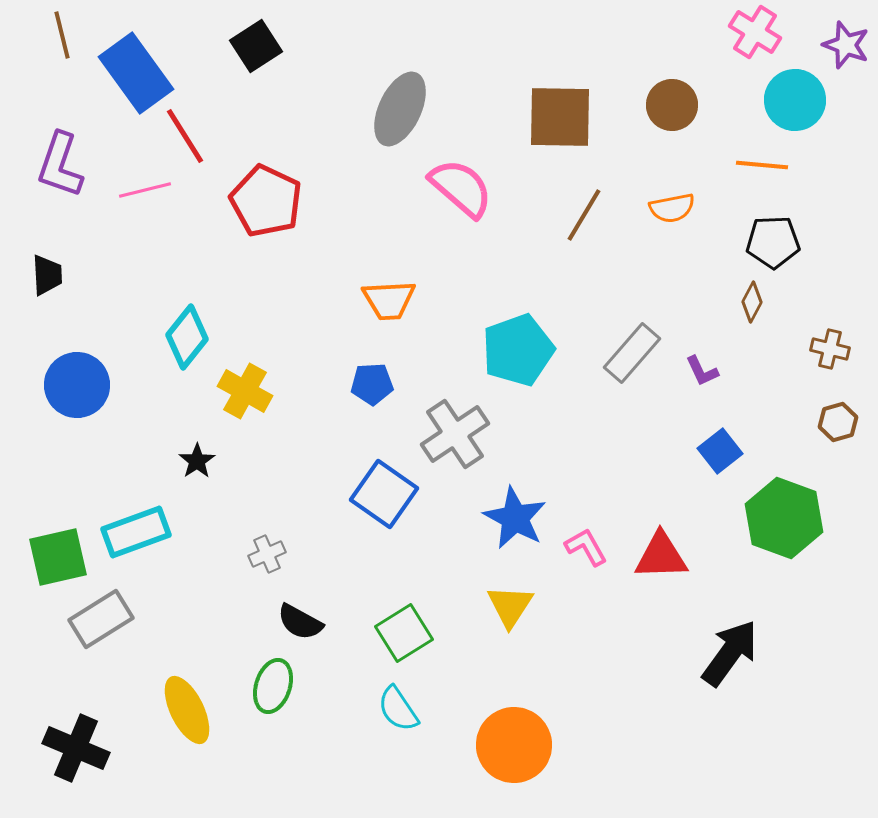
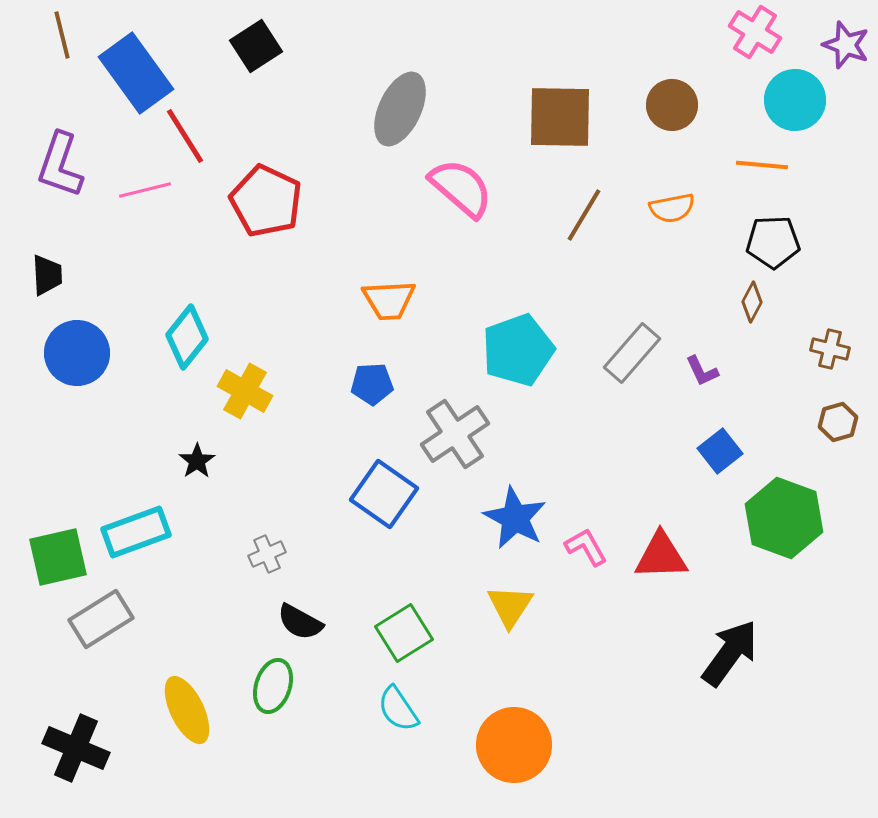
blue circle at (77, 385): moved 32 px up
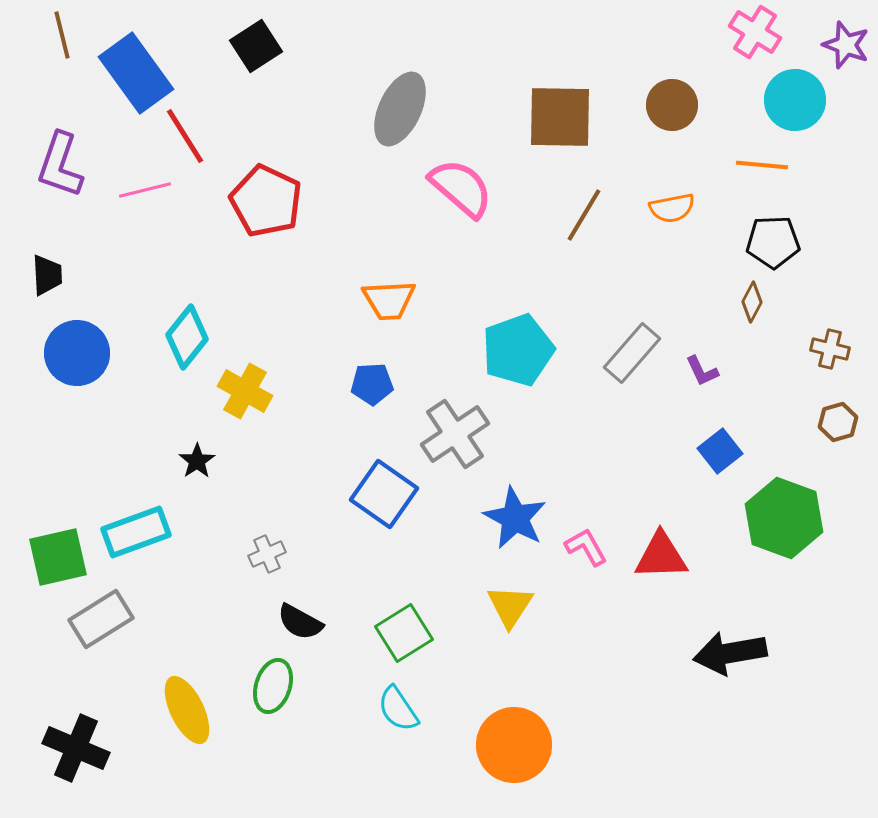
black arrow at (730, 653): rotated 136 degrees counterclockwise
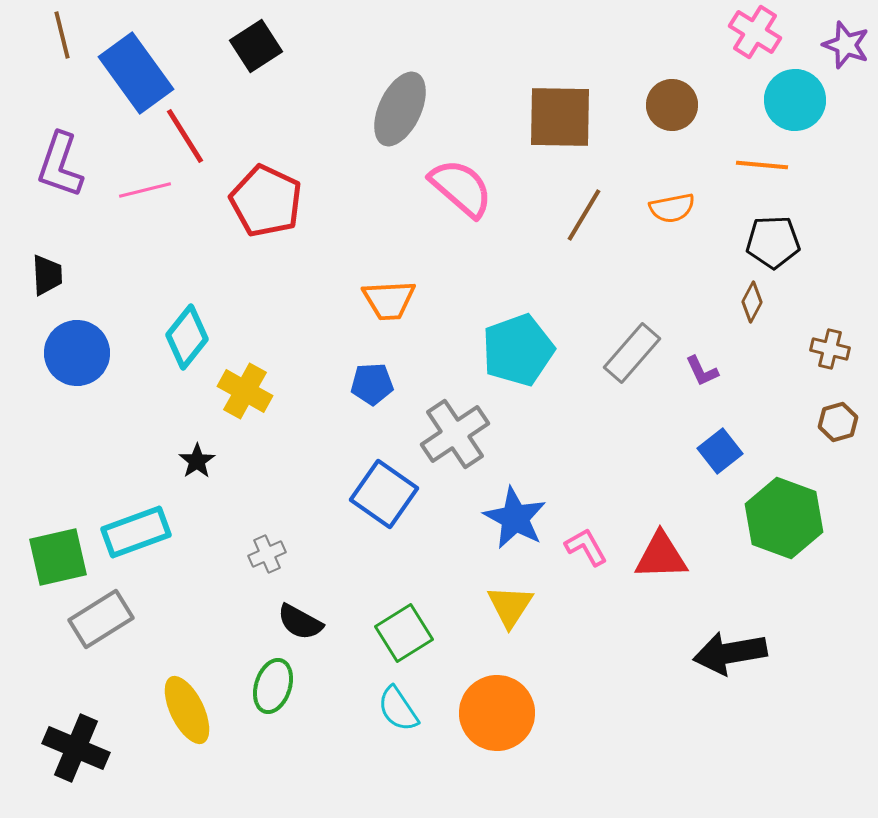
orange circle at (514, 745): moved 17 px left, 32 px up
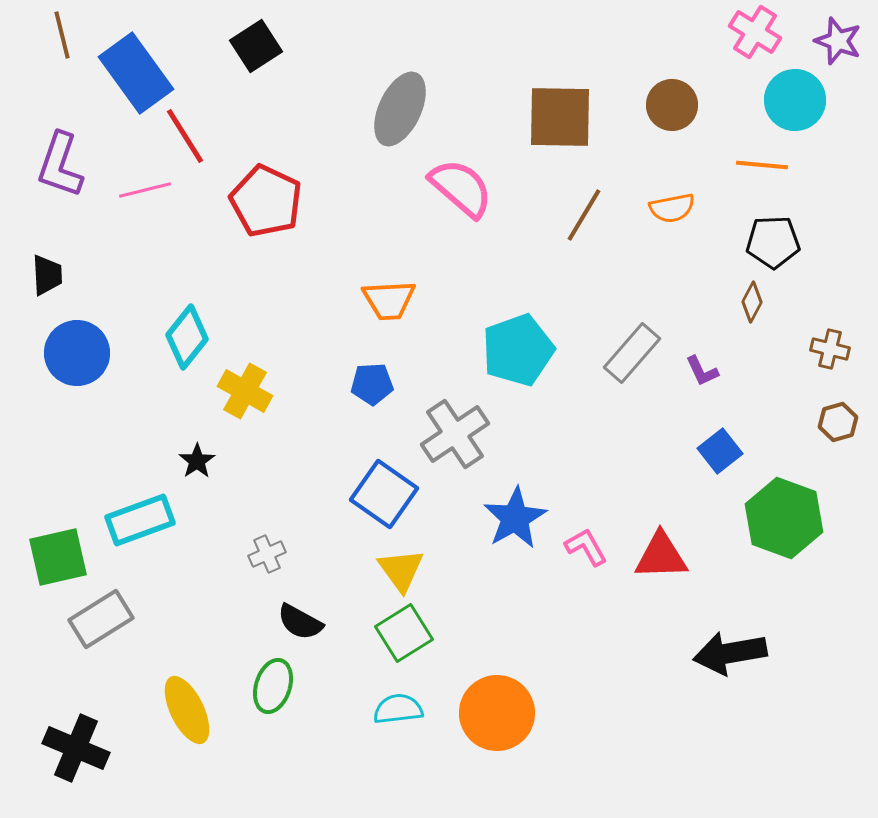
purple star at (846, 45): moved 8 px left, 4 px up
blue star at (515, 518): rotated 14 degrees clockwise
cyan rectangle at (136, 532): moved 4 px right, 12 px up
yellow triangle at (510, 606): moved 109 px left, 36 px up; rotated 9 degrees counterclockwise
cyan semicircle at (398, 709): rotated 117 degrees clockwise
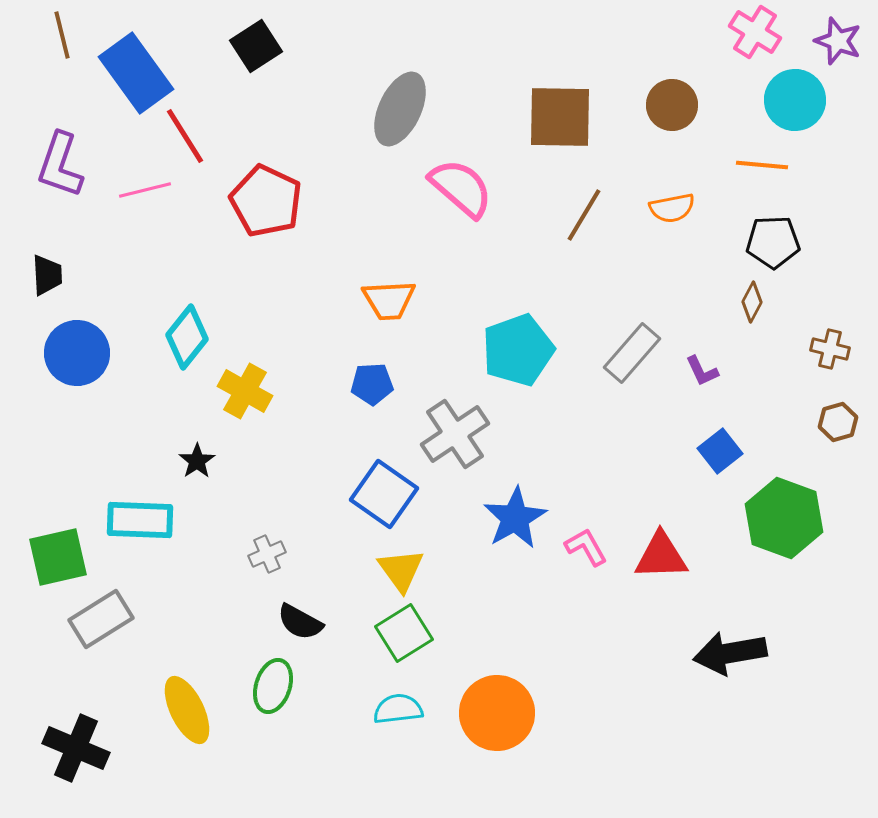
cyan rectangle at (140, 520): rotated 22 degrees clockwise
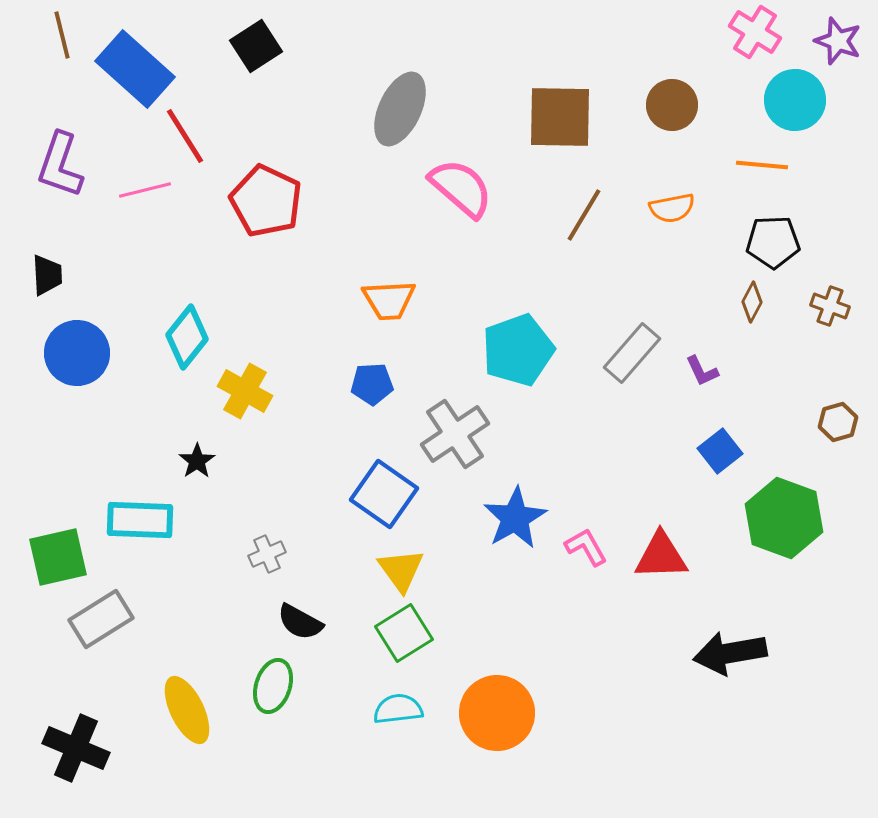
blue rectangle at (136, 73): moved 1 px left, 4 px up; rotated 12 degrees counterclockwise
brown cross at (830, 349): moved 43 px up; rotated 6 degrees clockwise
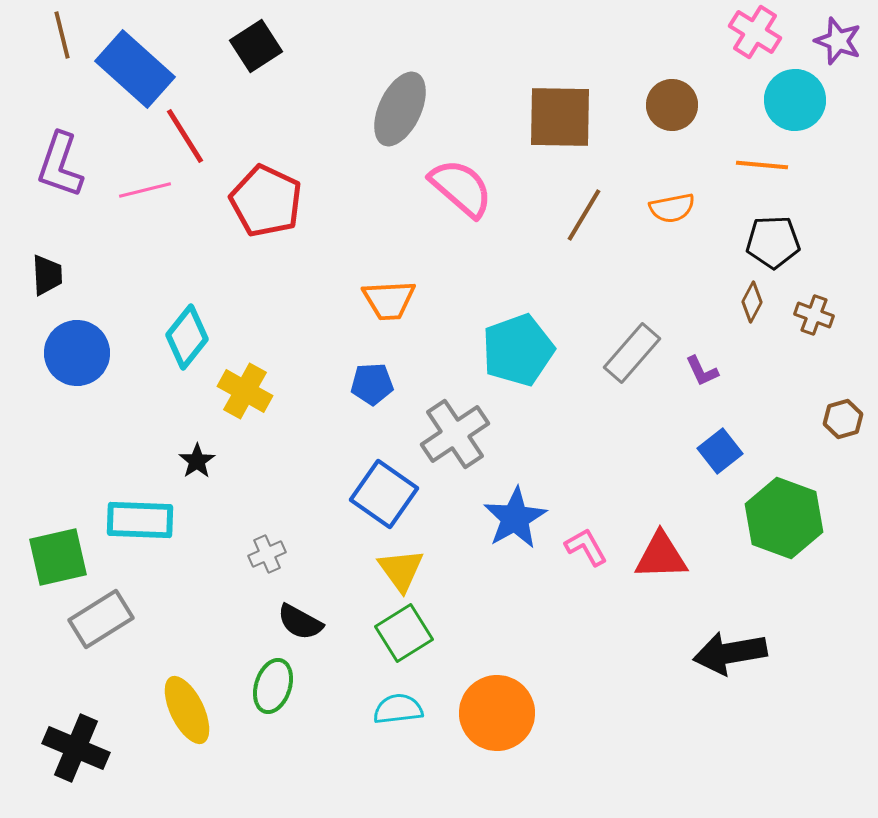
brown cross at (830, 306): moved 16 px left, 9 px down
brown hexagon at (838, 422): moved 5 px right, 3 px up
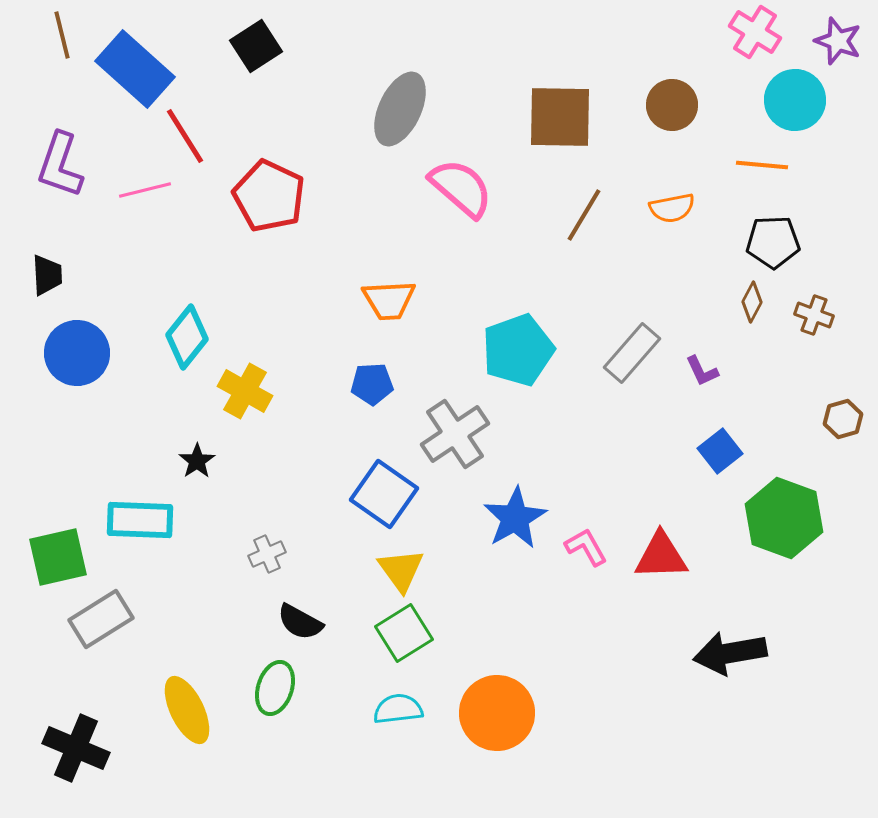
red pentagon at (266, 201): moved 3 px right, 5 px up
green ellipse at (273, 686): moved 2 px right, 2 px down
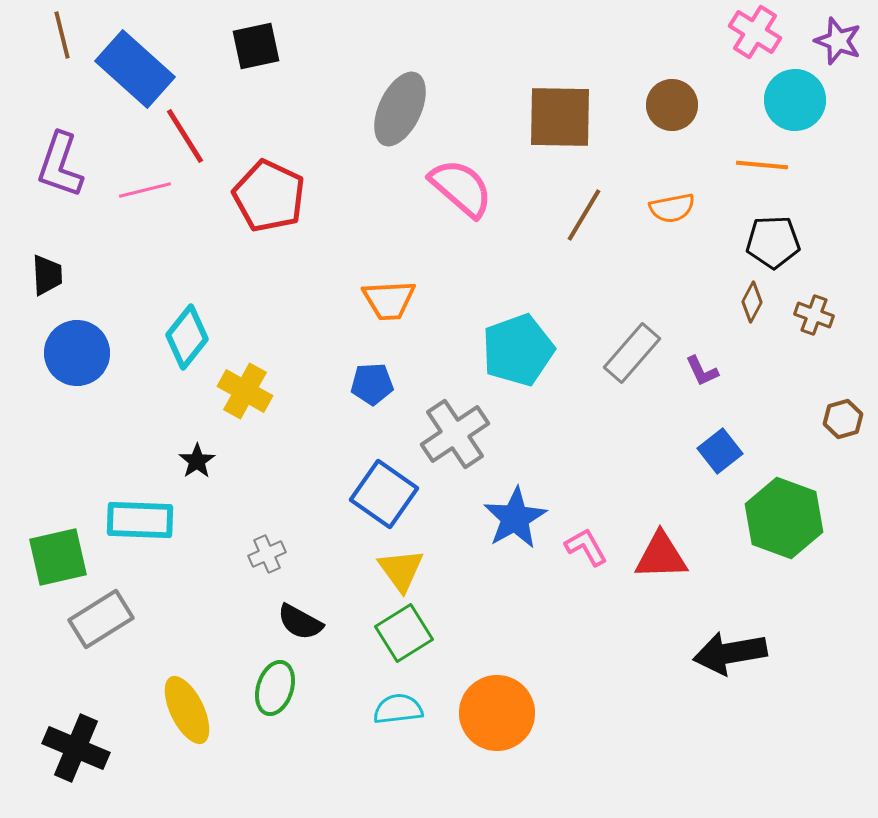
black square at (256, 46): rotated 21 degrees clockwise
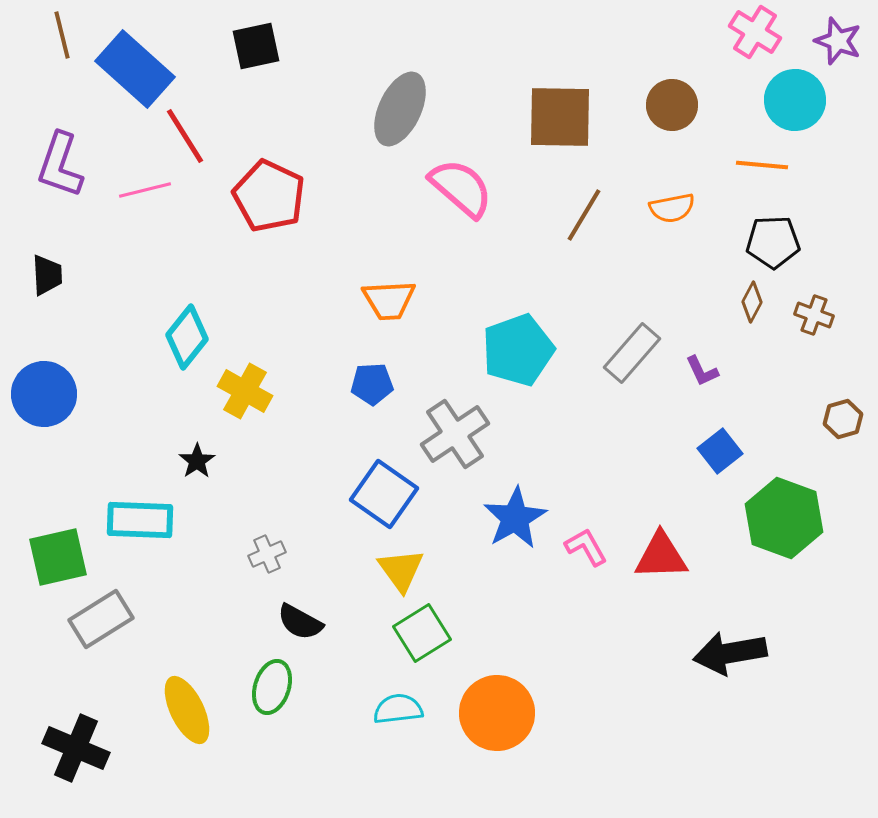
blue circle at (77, 353): moved 33 px left, 41 px down
green square at (404, 633): moved 18 px right
green ellipse at (275, 688): moved 3 px left, 1 px up
